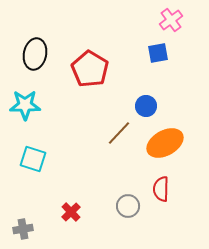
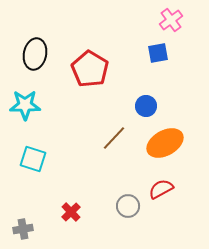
brown line: moved 5 px left, 5 px down
red semicircle: rotated 60 degrees clockwise
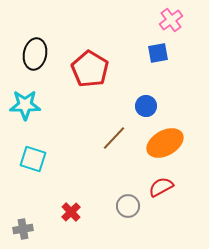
red semicircle: moved 2 px up
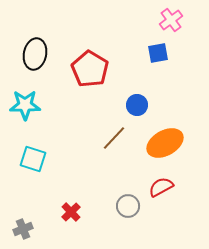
blue circle: moved 9 px left, 1 px up
gray cross: rotated 12 degrees counterclockwise
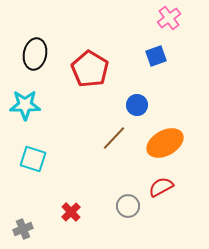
pink cross: moved 2 px left, 2 px up
blue square: moved 2 px left, 3 px down; rotated 10 degrees counterclockwise
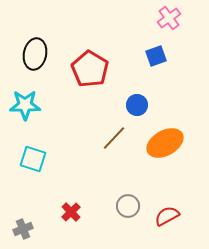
red semicircle: moved 6 px right, 29 px down
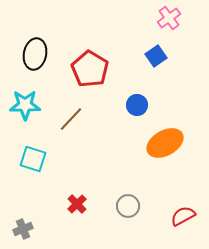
blue square: rotated 15 degrees counterclockwise
brown line: moved 43 px left, 19 px up
red cross: moved 6 px right, 8 px up
red semicircle: moved 16 px right
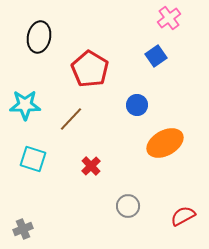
black ellipse: moved 4 px right, 17 px up
red cross: moved 14 px right, 38 px up
